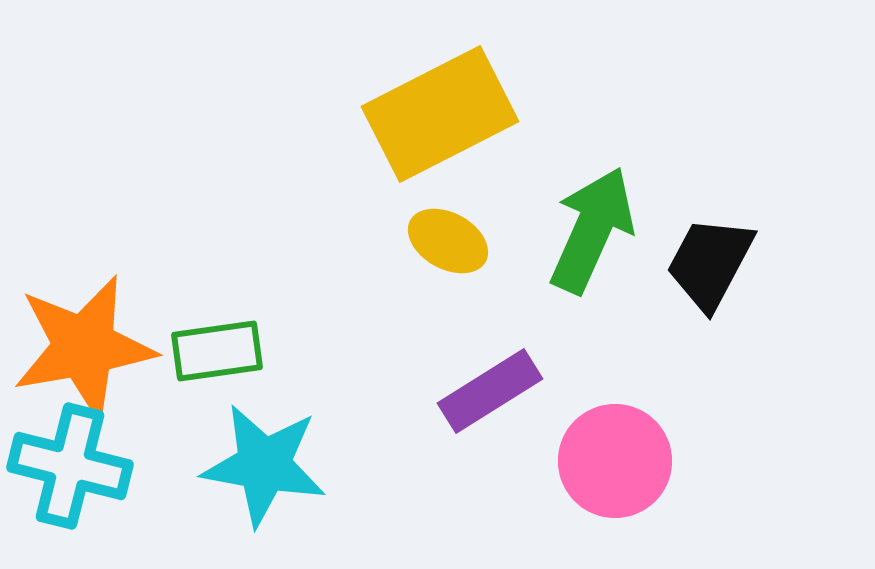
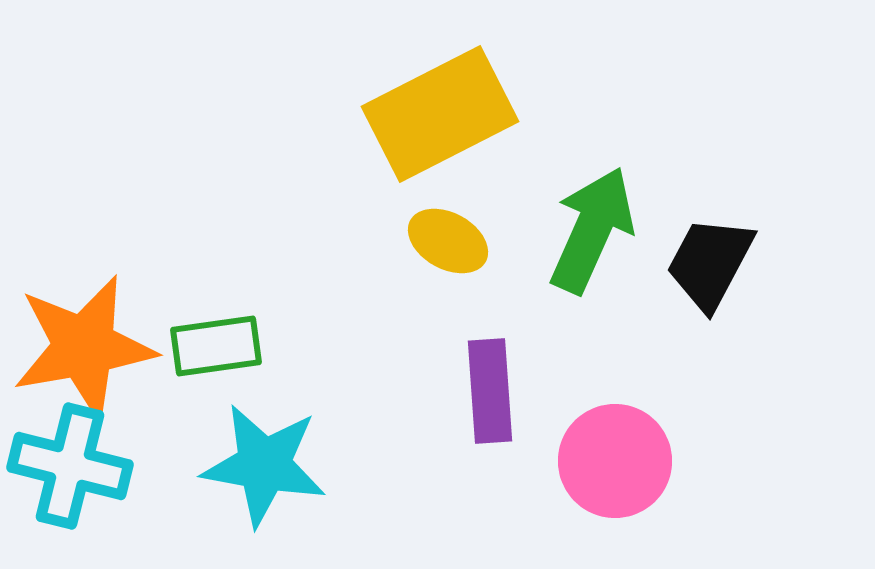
green rectangle: moved 1 px left, 5 px up
purple rectangle: rotated 62 degrees counterclockwise
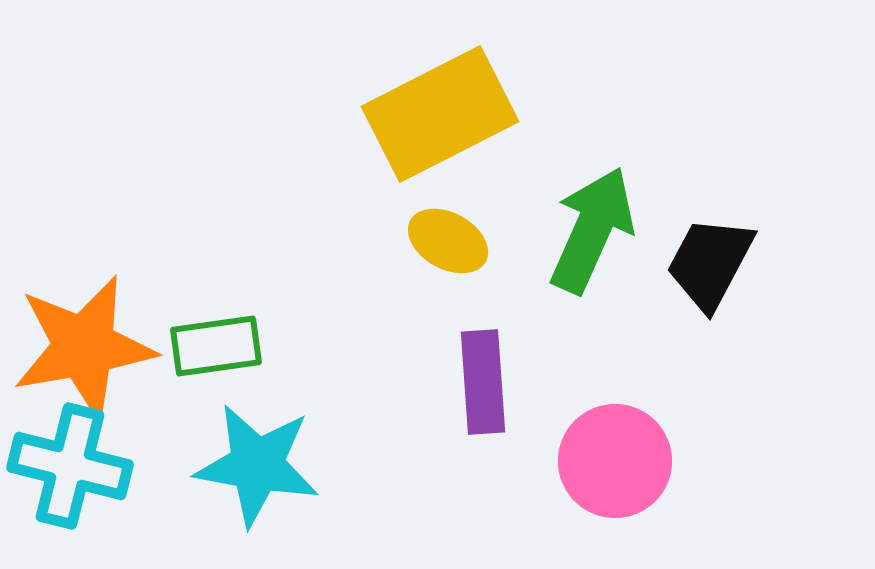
purple rectangle: moved 7 px left, 9 px up
cyan star: moved 7 px left
